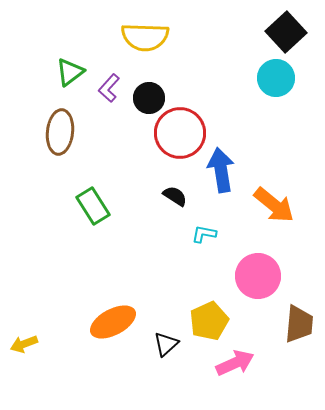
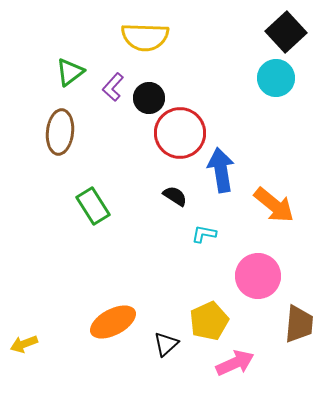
purple L-shape: moved 4 px right, 1 px up
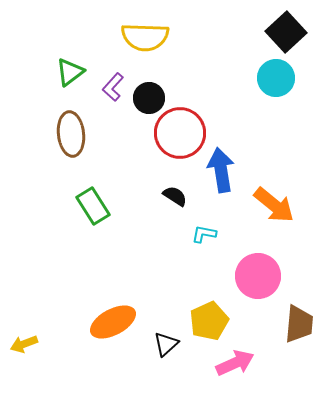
brown ellipse: moved 11 px right, 2 px down; rotated 12 degrees counterclockwise
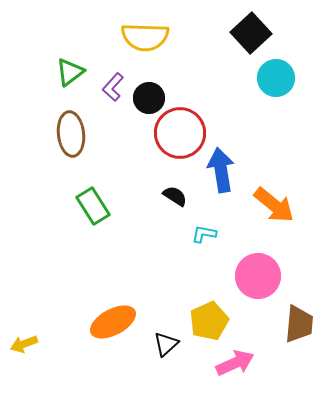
black square: moved 35 px left, 1 px down
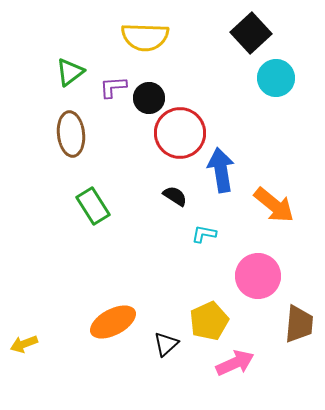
purple L-shape: rotated 44 degrees clockwise
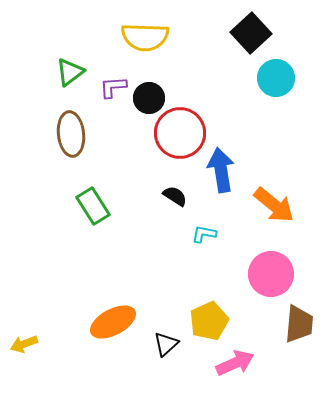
pink circle: moved 13 px right, 2 px up
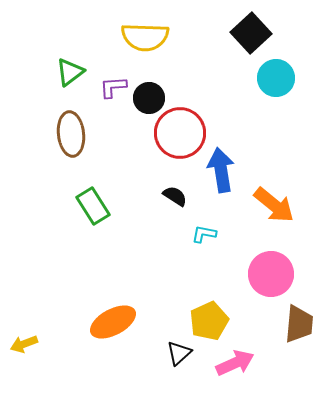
black triangle: moved 13 px right, 9 px down
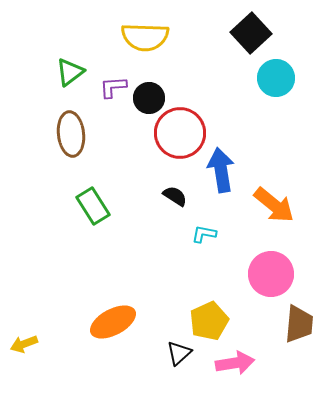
pink arrow: rotated 15 degrees clockwise
